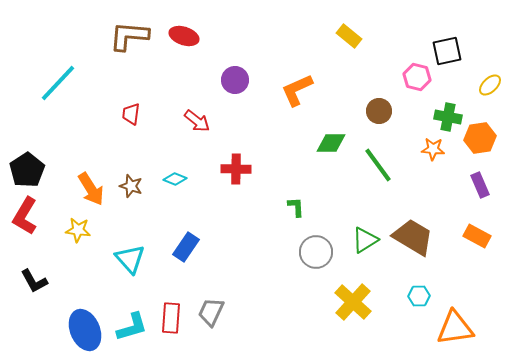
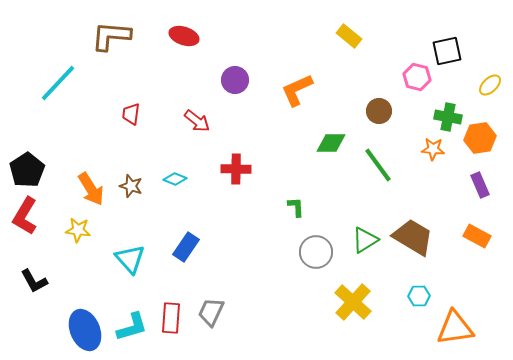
brown L-shape: moved 18 px left
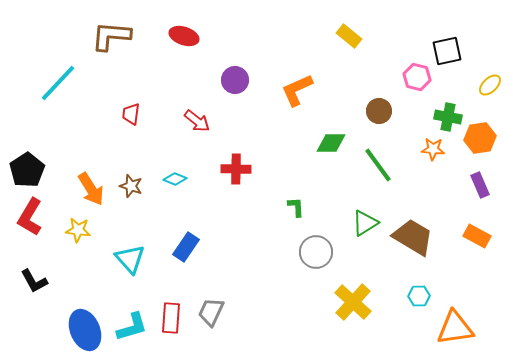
red L-shape: moved 5 px right, 1 px down
green triangle: moved 17 px up
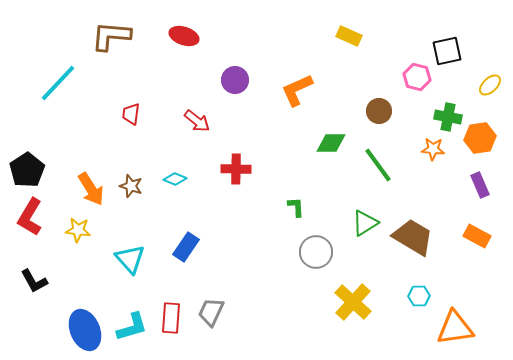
yellow rectangle: rotated 15 degrees counterclockwise
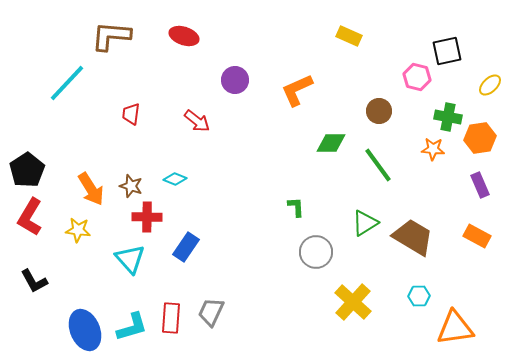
cyan line: moved 9 px right
red cross: moved 89 px left, 48 px down
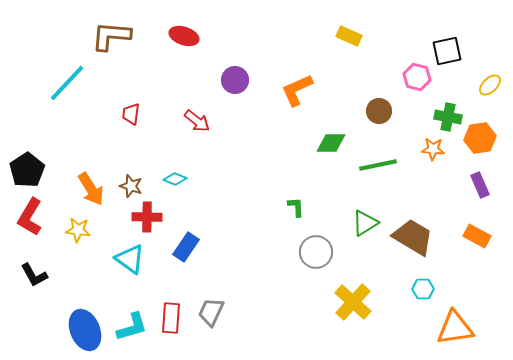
green line: rotated 66 degrees counterclockwise
cyan triangle: rotated 12 degrees counterclockwise
black L-shape: moved 6 px up
cyan hexagon: moved 4 px right, 7 px up
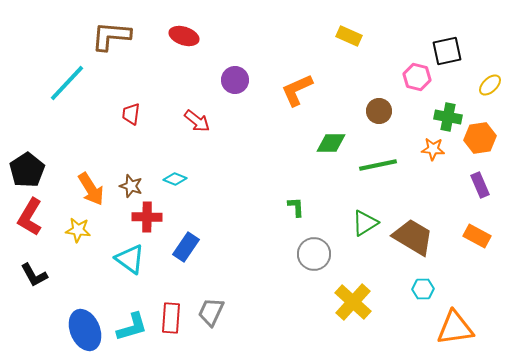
gray circle: moved 2 px left, 2 px down
